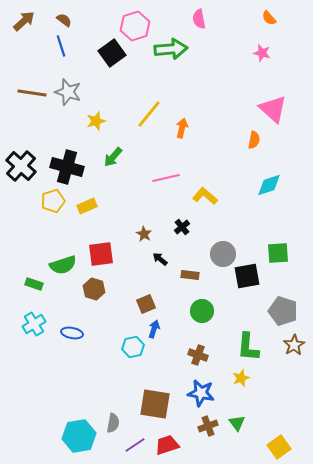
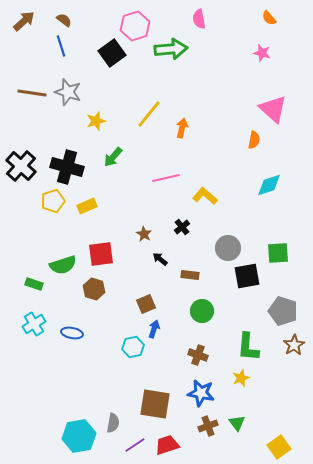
gray circle at (223, 254): moved 5 px right, 6 px up
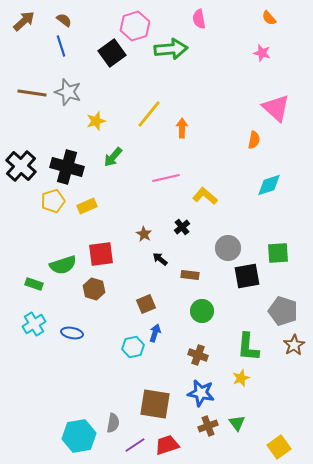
pink triangle at (273, 109): moved 3 px right, 1 px up
orange arrow at (182, 128): rotated 12 degrees counterclockwise
blue arrow at (154, 329): moved 1 px right, 4 px down
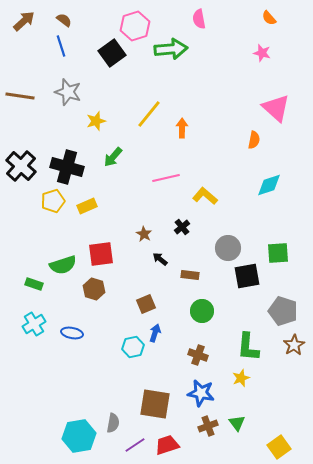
brown line at (32, 93): moved 12 px left, 3 px down
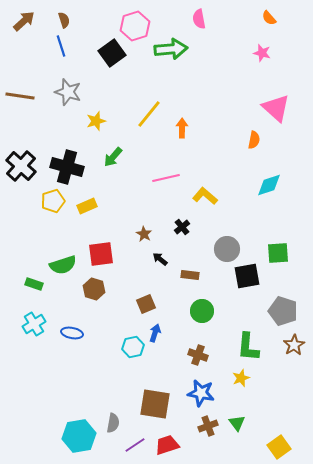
brown semicircle at (64, 20): rotated 35 degrees clockwise
gray circle at (228, 248): moved 1 px left, 1 px down
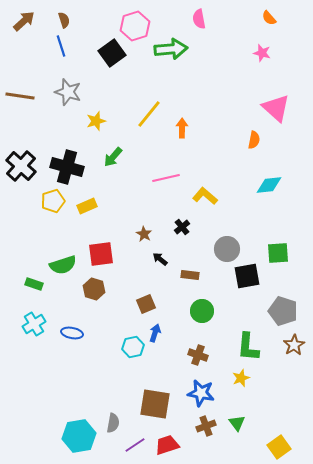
cyan diamond at (269, 185): rotated 12 degrees clockwise
brown cross at (208, 426): moved 2 px left
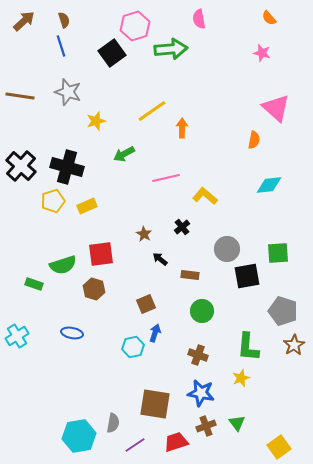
yellow line at (149, 114): moved 3 px right, 3 px up; rotated 16 degrees clockwise
green arrow at (113, 157): moved 11 px right, 3 px up; rotated 20 degrees clockwise
cyan cross at (34, 324): moved 17 px left, 12 px down
red trapezoid at (167, 445): moved 9 px right, 3 px up
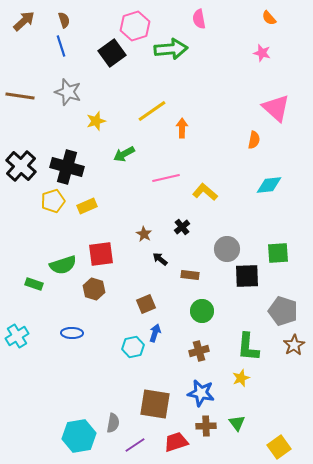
yellow L-shape at (205, 196): moved 4 px up
black square at (247, 276): rotated 8 degrees clockwise
blue ellipse at (72, 333): rotated 10 degrees counterclockwise
brown cross at (198, 355): moved 1 px right, 4 px up; rotated 36 degrees counterclockwise
brown cross at (206, 426): rotated 18 degrees clockwise
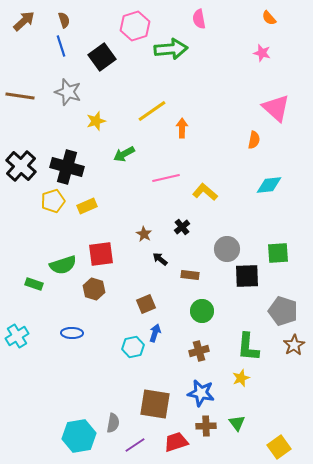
black square at (112, 53): moved 10 px left, 4 px down
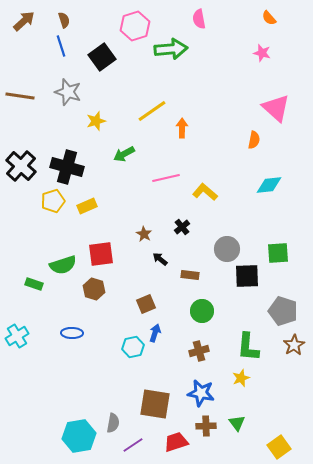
purple line at (135, 445): moved 2 px left
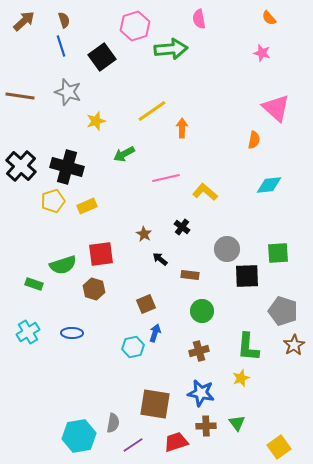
black cross at (182, 227): rotated 14 degrees counterclockwise
cyan cross at (17, 336): moved 11 px right, 4 px up
